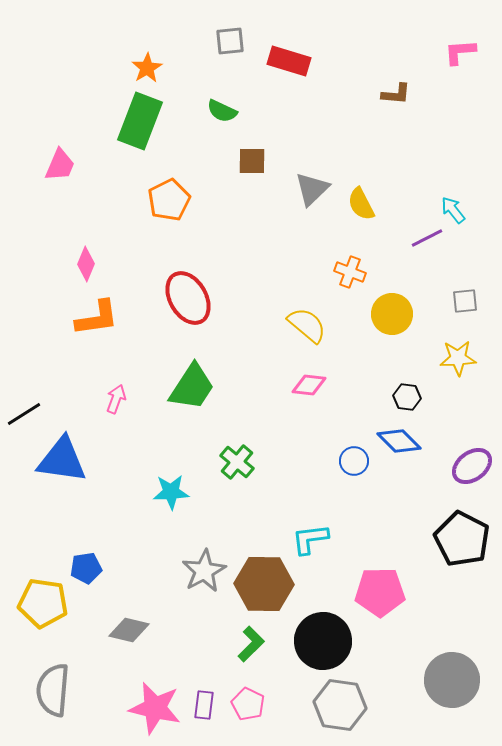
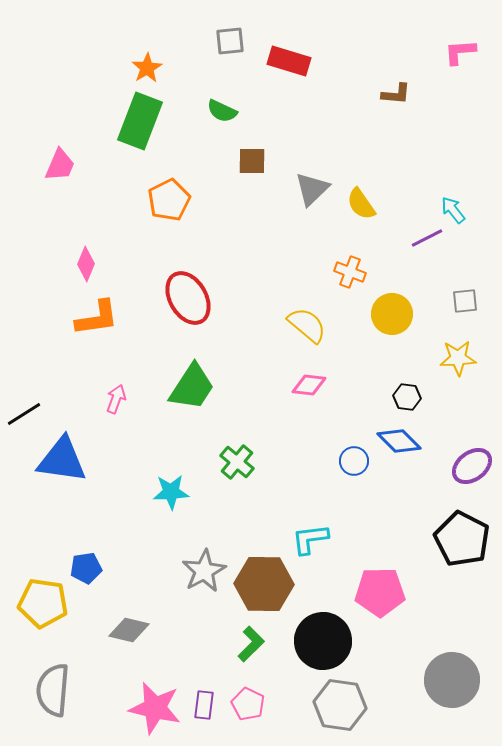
yellow semicircle at (361, 204): rotated 8 degrees counterclockwise
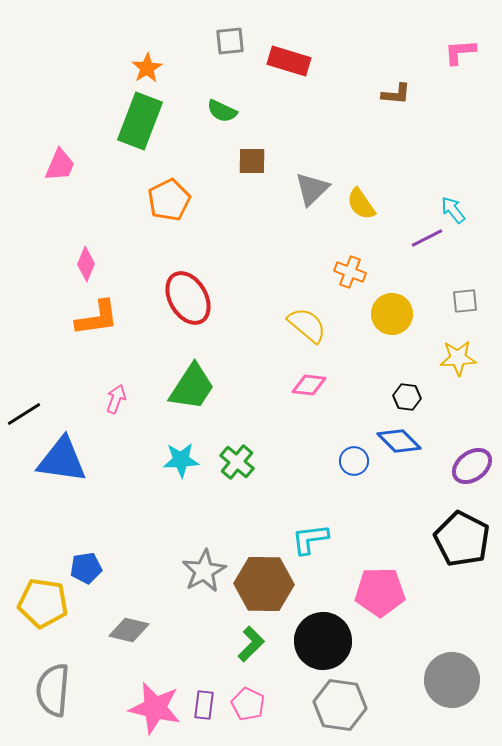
cyan star at (171, 492): moved 10 px right, 32 px up
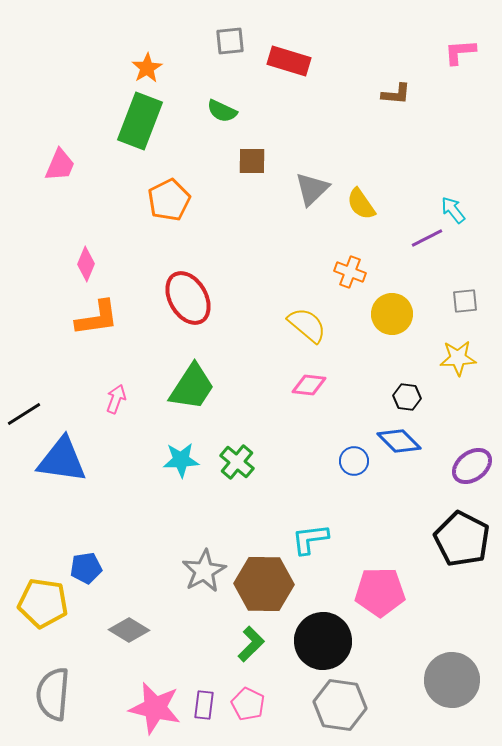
gray diamond at (129, 630): rotated 18 degrees clockwise
gray semicircle at (53, 690): moved 4 px down
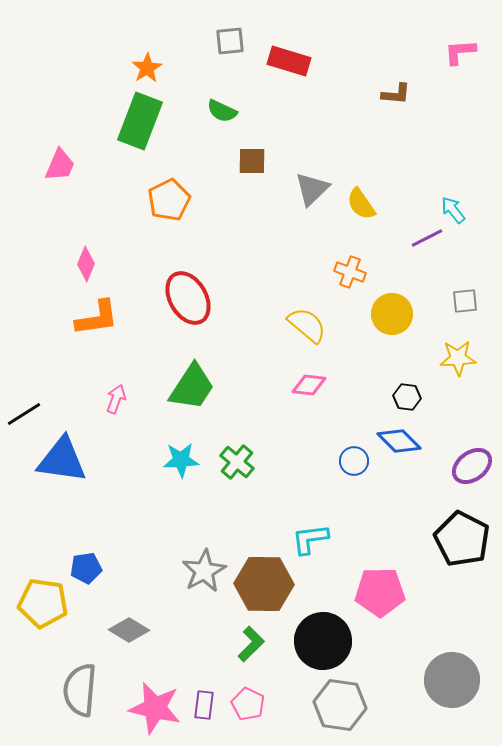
gray semicircle at (53, 694): moved 27 px right, 4 px up
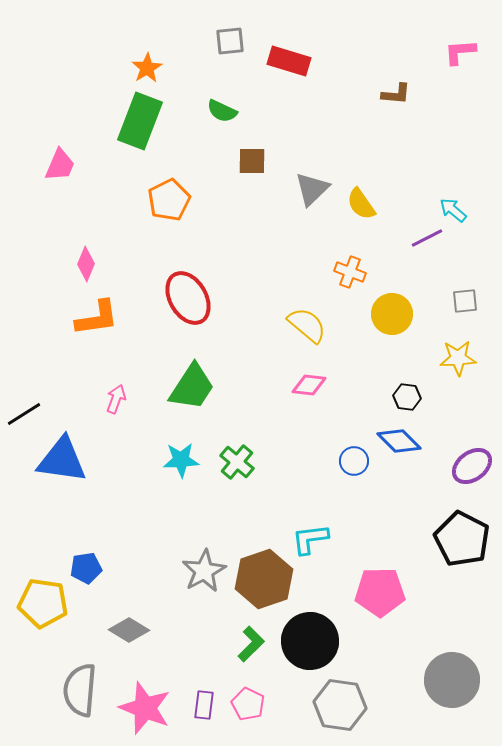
cyan arrow at (453, 210): rotated 12 degrees counterclockwise
brown hexagon at (264, 584): moved 5 px up; rotated 20 degrees counterclockwise
black circle at (323, 641): moved 13 px left
pink star at (155, 708): moved 10 px left; rotated 8 degrees clockwise
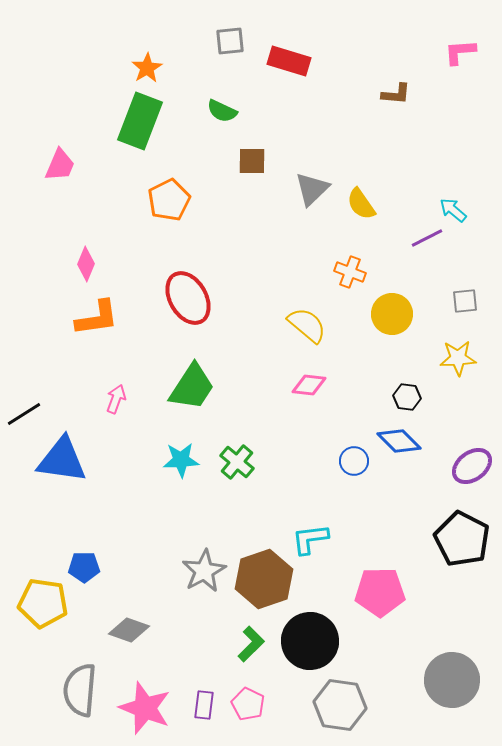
blue pentagon at (86, 568): moved 2 px left, 1 px up; rotated 8 degrees clockwise
gray diamond at (129, 630): rotated 12 degrees counterclockwise
